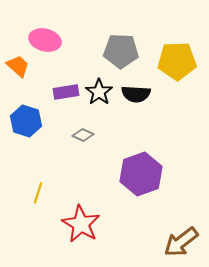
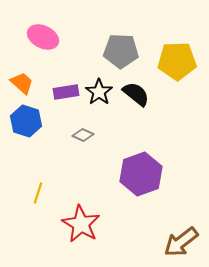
pink ellipse: moved 2 px left, 3 px up; rotated 12 degrees clockwise
orange trapezoid: moved 4 px right, 17 px down
black semicircle: rotated 144 degrees counterclockwise
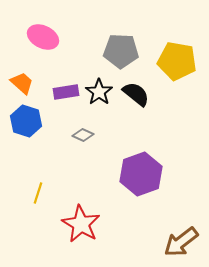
yellow pentagon: rotated 12 degrees clockwise
